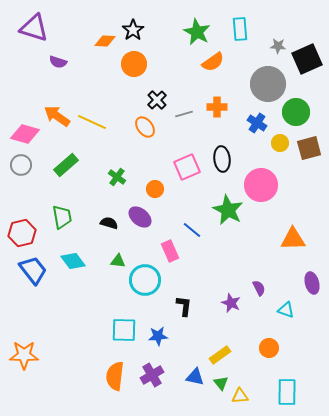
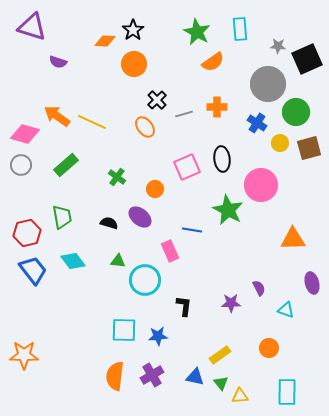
purple triangle at (34, 28): moved 2 px left, 1 px up
blue line at (192, 230): rotated 30 degrees counterclockwise
red hexagon at (22, 233): moved 5 px right
purple star at (231, 303): rotated 24 degrees counterclockwise
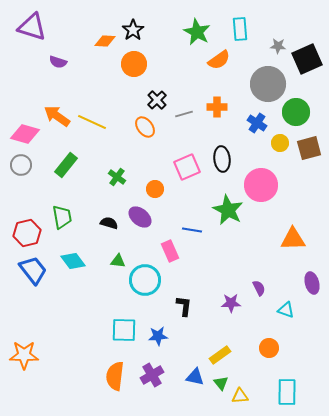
orange semicircle at (213, 62): moved 6 px right, 2 px up
green rectangle at (66, 165): rotated 10 degrees counterclockwise
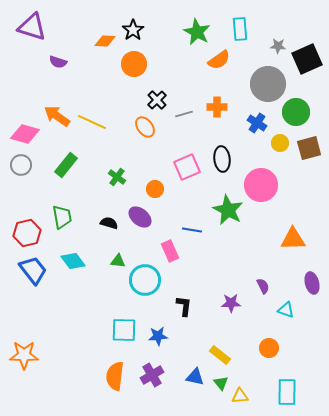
purple semicircle at (259, 288): moved 4 px right, 2 px up
yellow rectangle at (220, 355): rotated 75 degrees clockwise
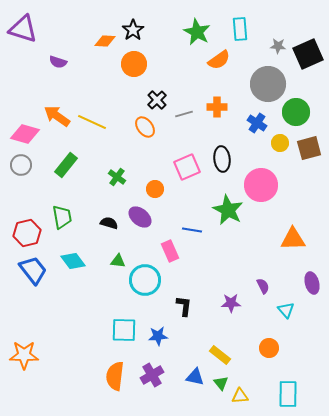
purple triangle at (32, 27): moved 9 px left, 2 px down
black square at (307, 59): moved 1 px right, 5 px up
cyan triangle at (286, 310): rotated 30 degrees clockwise
cyan rectangle at (287, 392): moved 1 px right, 2 px down
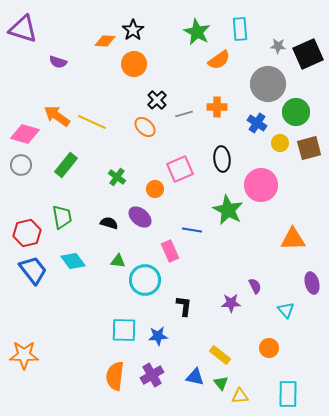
orange ellipse at (145, 127): rotated 10 degrees counterclockwise
pink square at (187, 167): moved 7 px left, 2 px down
purple semicircle at (263, 286): moved 8 px left
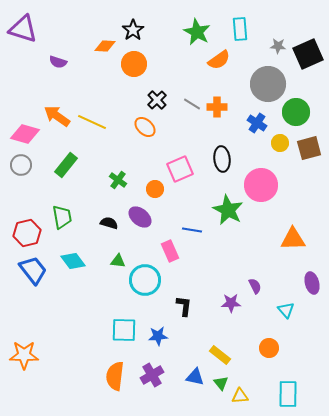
orange diamond at (105, 41): moved 5 px down
gray line at (184, 114): moved 8 px right, 10 px up; rotated 48 degrees clockwise
green cross at (117, 177): moved 1 px right, 3 px down
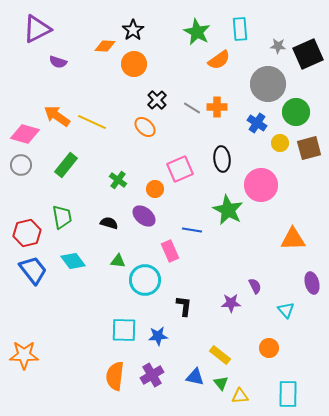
purple triangle at (23, 29): moved 14 px right; rotated 44 degrees counterclockwise
gray line at (192, 104): moved 4 px down
purple ellipse at (140, 217): moved 4 px right, 1 px up
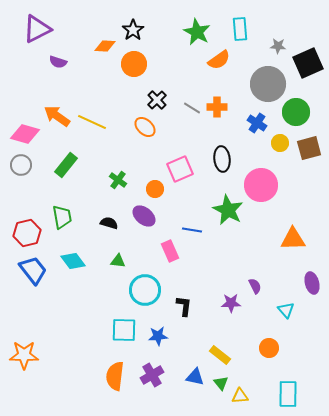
black square at (308, 54): moved 9 px down
cyan circle at (145, 280): moved 10 px down
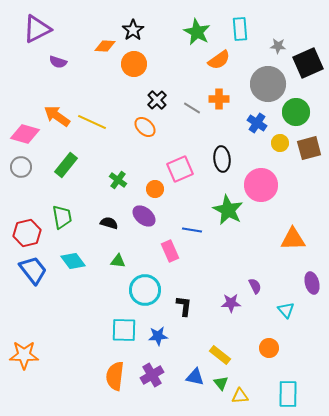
orange cross at (217, 107): moved 2 px right, 8 px up
gray circle at (21, 165): moved 2 px down
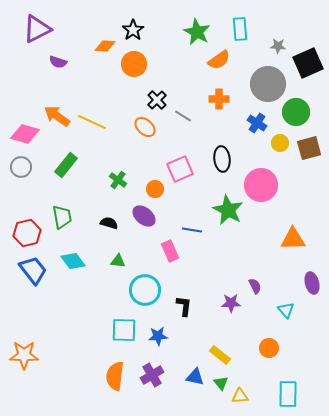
gray line at (192, 108): moved 9 px left, 8 px down
